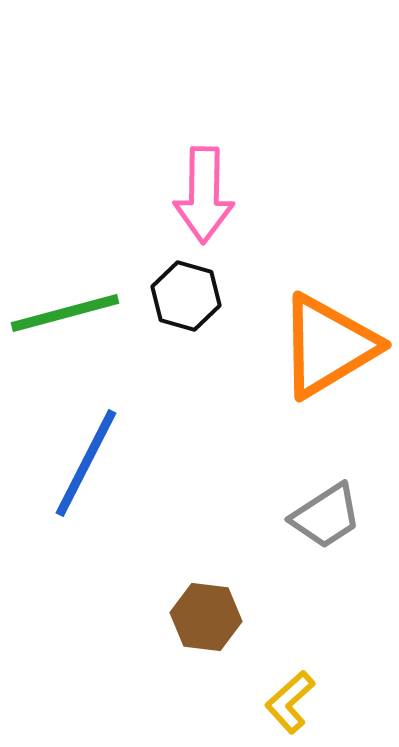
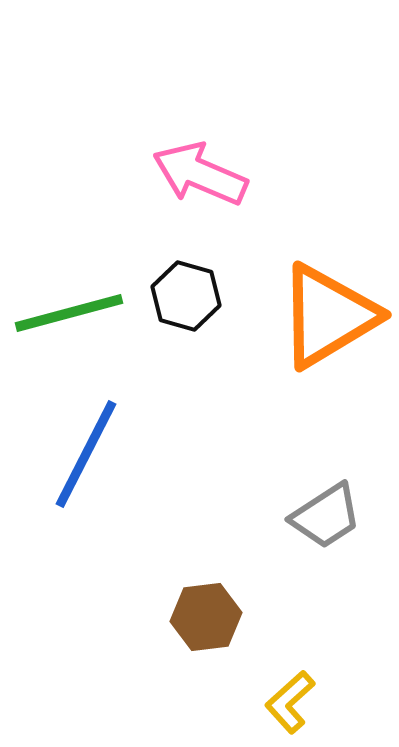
pink arrow: moved 4 px left, 21 px up; rotated 112 degrees clockwise
green line: moved 4 px right
orange triangle: moved 30 px up
blue line: moved 9 px up
brown hexagon: rotated 14 degrees counterclockwise
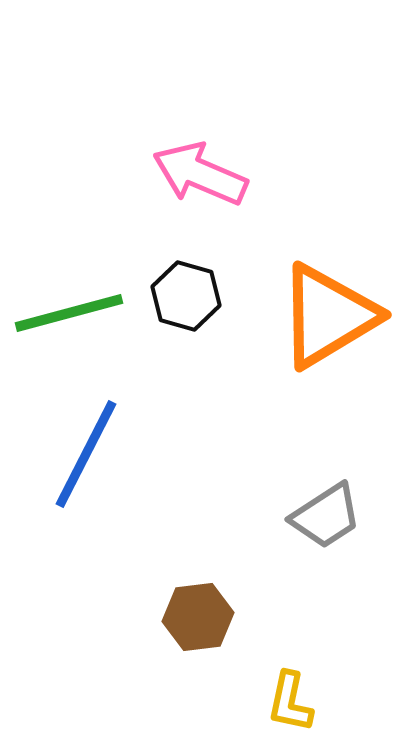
brown hexagon: moved 8 px left
yellow L-shape: rotated 36 degrees counterclockwise
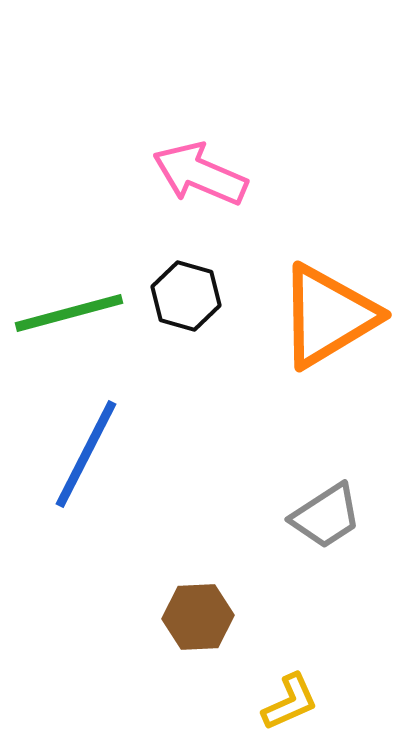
brown hexagon: rotated 4 degrees clockwise
yellow L-shape: rotated 126 degrees counterclockwise
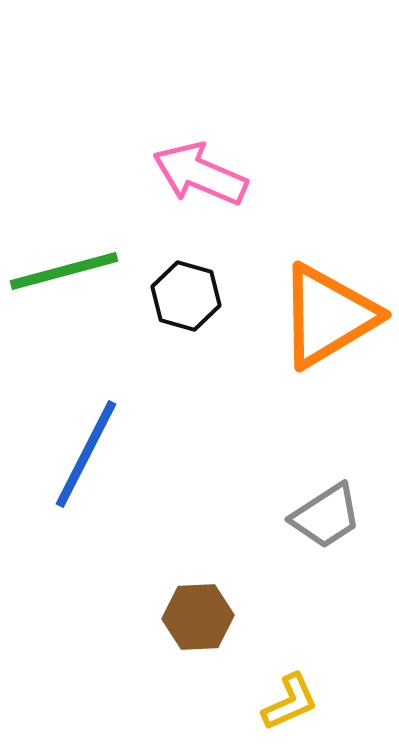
green line: moved 5 px left, 42 px up
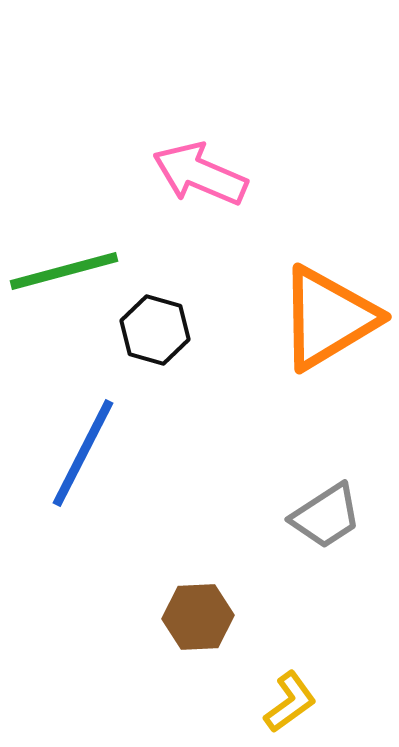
black hexagon: moved 31 px left, 34 px down
orange triangle: moved 2 px down
blue line: moved 3 px left, 1 px up
yellow L-shape: rotated 12 degrees counterclockwise
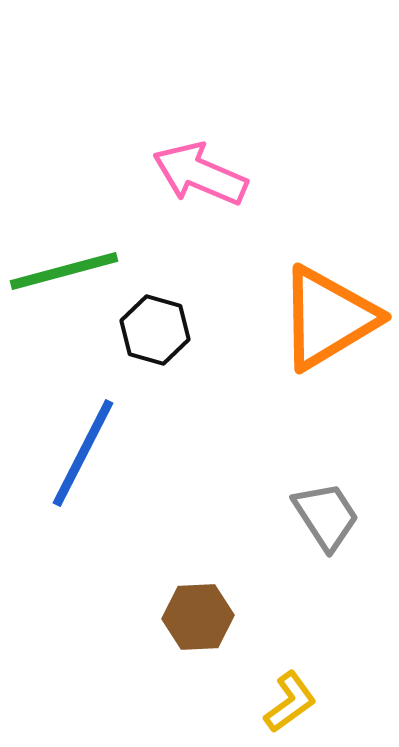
gray trapezoid: rotated 90 degrees counterclockwise
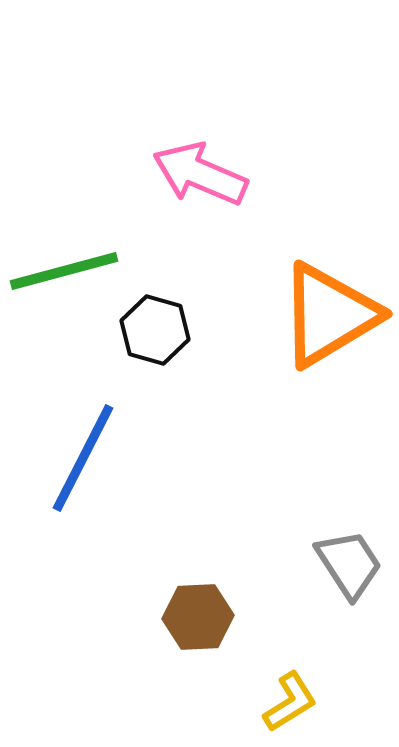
orange triangle: moved 1 px right, 3 px up
blue line: moved 5 px down
gray trapezoid: moved 23 px right, 48 px down
yellow L-shape: rotated 4 degrees clockwise
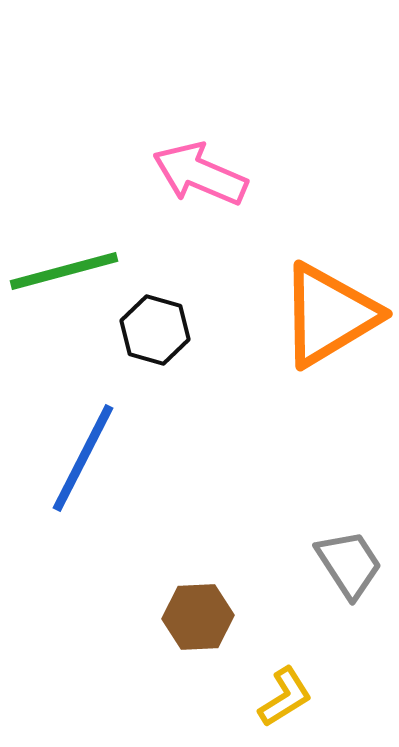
yellow L-shape: moved 5 px left, 5 px up
